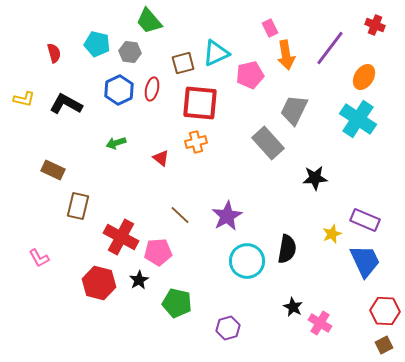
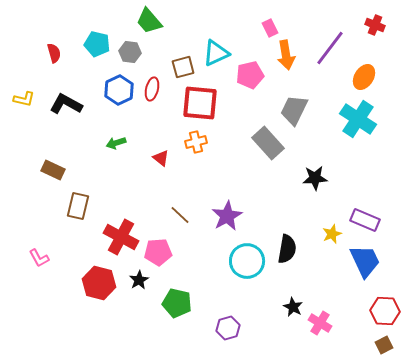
brown square at (183, 63): moved 4 px down
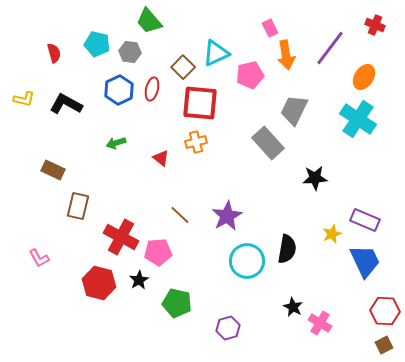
brown square at (183, 67): rotated 30 degrees counterclockwise
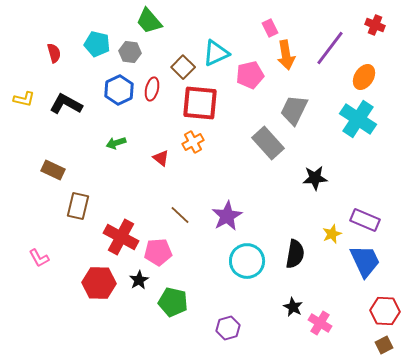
orange cross at (196, 142): moved 3 px left; rotated 15 degrees counterclockwise
black semicircle at (287, 249): moved 8 px right, 5 px down
red hexagon at (99, 283): rotated 12 degrees counterclockwise
green pentagon at (177, 303): moved 4 px left, 1 px up
